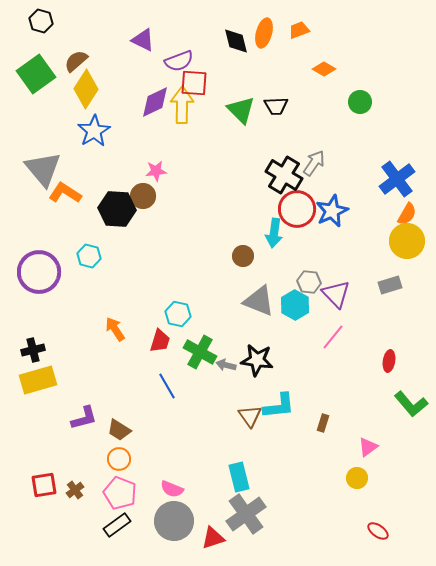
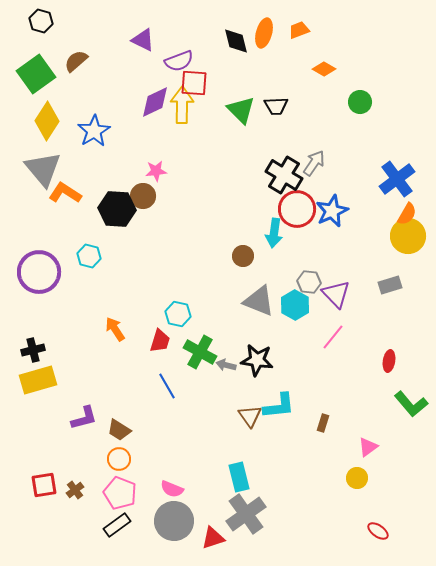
yellow diamond at (86, 89): moved 39 px left, 32 px down
yellow circle at (407, 241): moved 1 px right, 5 px up
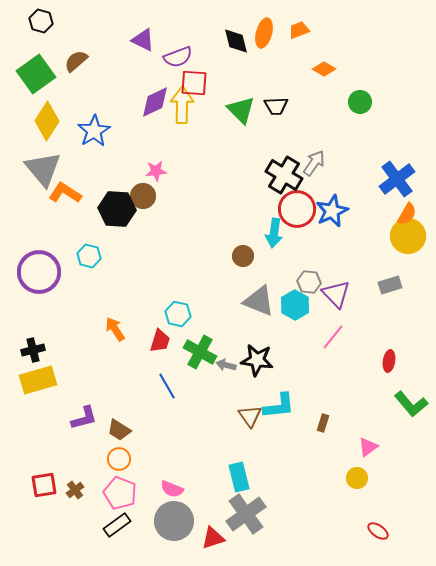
purple semicircle at (179, 61): moved 1 px left, 4 px up
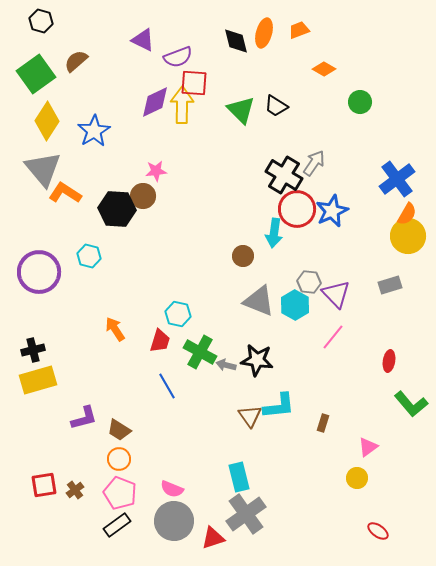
black trapezoid at (276, 106): rotated 35 degrees clockwise
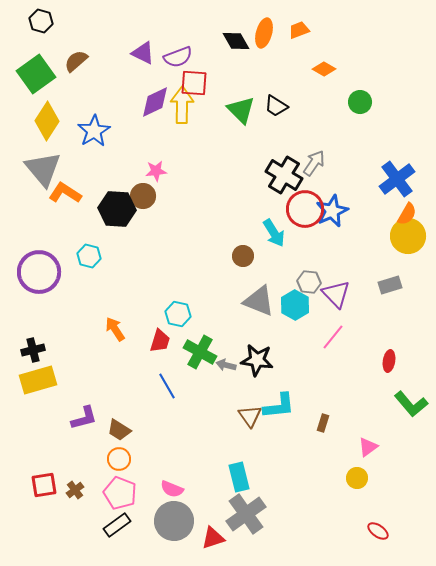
purple triangle at (143, 40): moved 13 px down
black diamond at (236, 41): rotated 16 degrees counterclockwise
red circle at (297, 209): moved 8 px right
cyan arrow at (274, 233): rotated 40 degrees counterclockwise
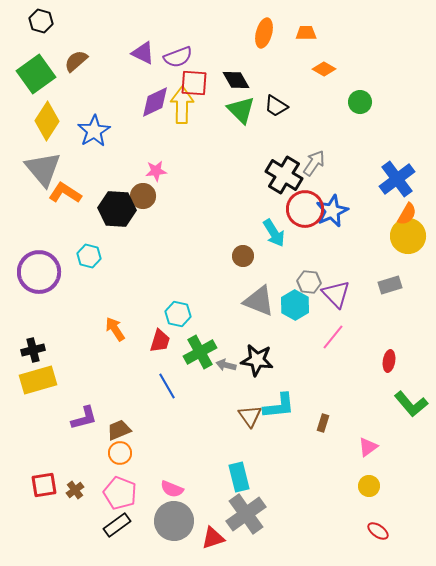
orange trapezoid at (299, 30): moved 7 px right, 3 px down; rotated 20 degrees clockwise
black diamond at (236, 41): moved 39 px down
green cross at (200, 352): rotated 32 degrees clockwise
brown trapezoid at (119, 430): rotated 125 degrees clockwise
orange circle at (119, 459): moved 1 px right, 6 px up
yellow circle at (357, 478): moved 12 px right, 8 px down
